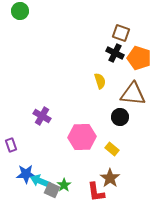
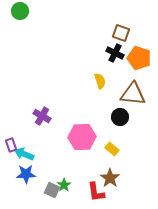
cyan arrow: moved 16 px left, 27 px up
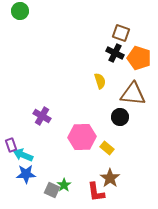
yellow rectangle: moved 5 px left, 1 px up
cyan arrow: moved 1 px left, 1 px down
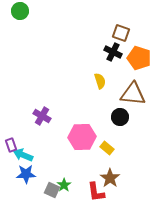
black cross: moved 2 px left, 1 px up
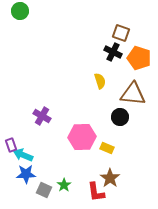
yellow rectangle: rotated 16 degrees counterclockwise
gray square: moved 8 px left
